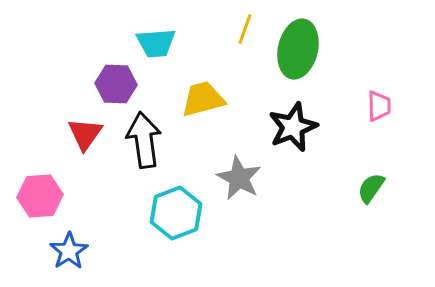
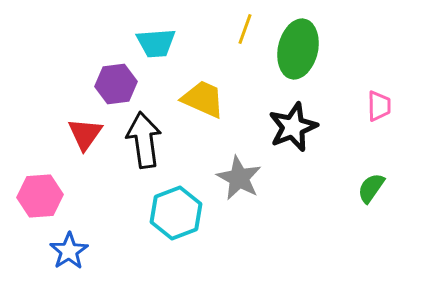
purple hexagon: rotated 9 degrees counterclockwise
yellow trapezoid: rotated 39 degrees clockwise
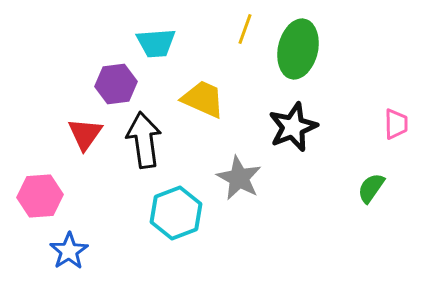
pink trapezoid: moved 17 px right, 18 px down
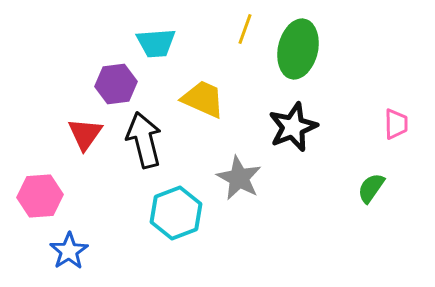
black arrow: rotated 6 degrees counterclockwise
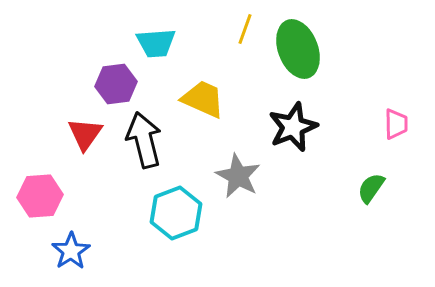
green ellipse: rotated 34 degrees counterclockwise
gray star: moved 1 px left, 2 px up
blue star: moved 2 px right
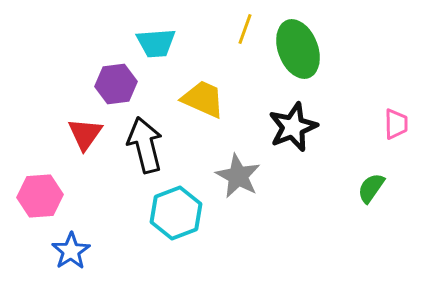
black arrow: moved 1 px right, 5 px down
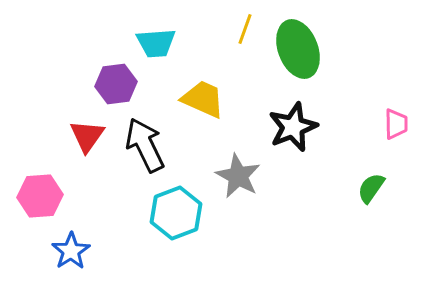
red triangle: moved 2 px right, 2 px down
black arrow: rotated 12 degrees counterclockwise
